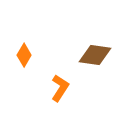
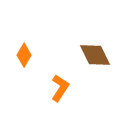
brown diamond: rotated 56 degrees clockwise
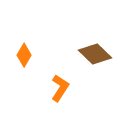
brown diamond: moved 1 px up; rotated 20 degrees counterclockwise
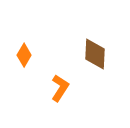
brown diamond: rotated 48 degrees clockwise
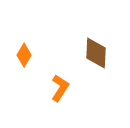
brown diamond: moved 1 px right, 1 px up
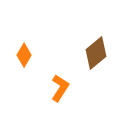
brown diamond: rotated 48 degrees clockwise
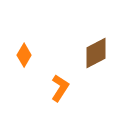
brown diamond: rotated 12 degrees clockwise
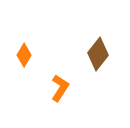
brown diamond: moved 2 px right, 1 px down; rotated 24 degrees counterclockwise
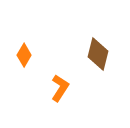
brown diamond: rotated 24 degrees counterclockwise
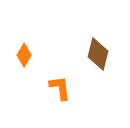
orange L-shape: rotated 40 degrees counterclockwise
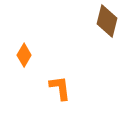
brown diamond: moved 9 px right, 33 px up
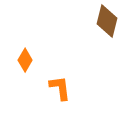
orange diamond: moved 1 px right, 5 px down
